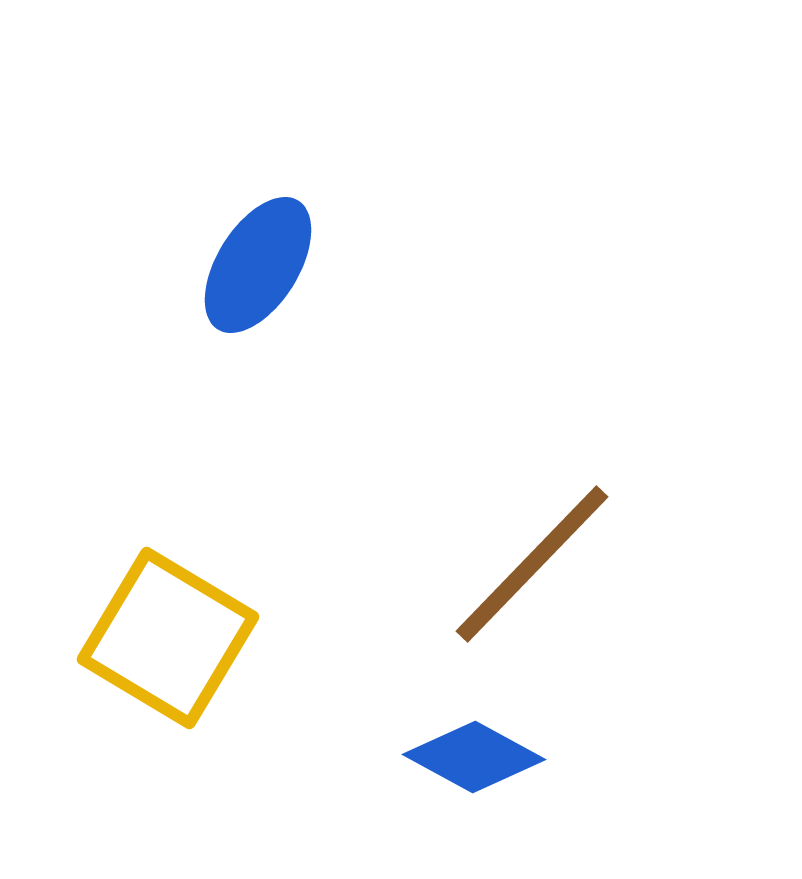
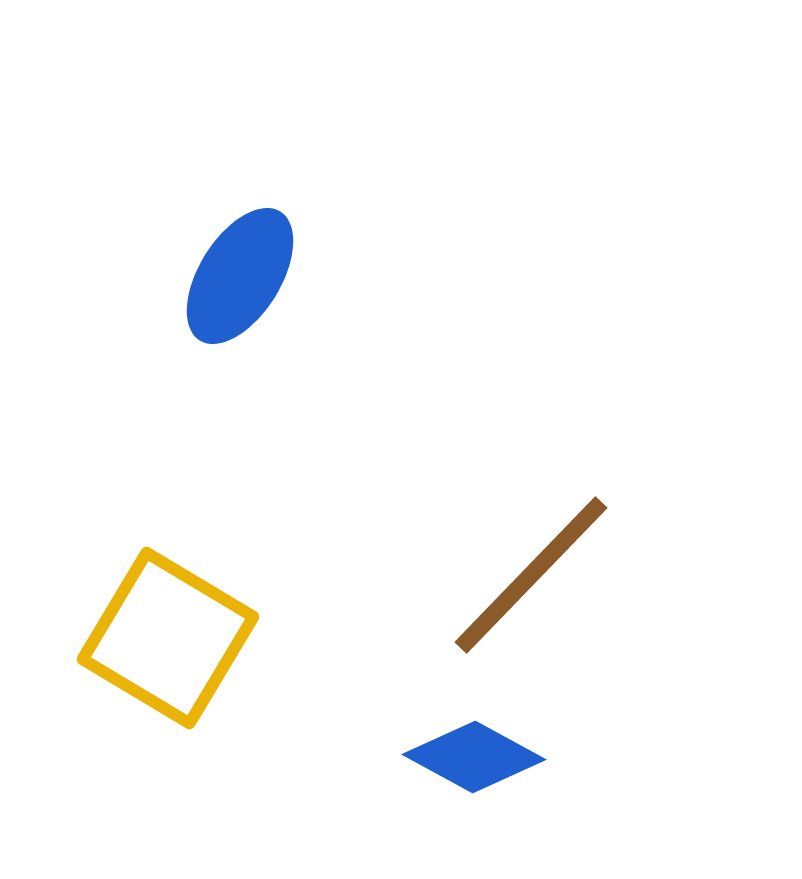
blue ellipse: moved 18 px left, 11 px down
brown line: moved 1 px left, 11 px down
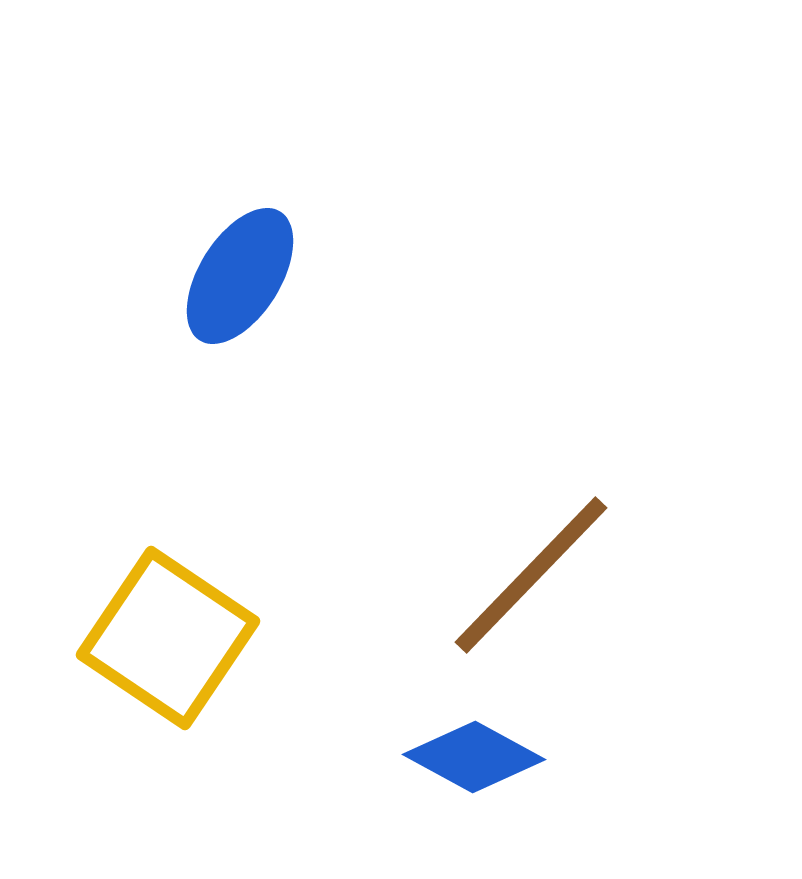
yellow square: rotated 3 degrees clockwise
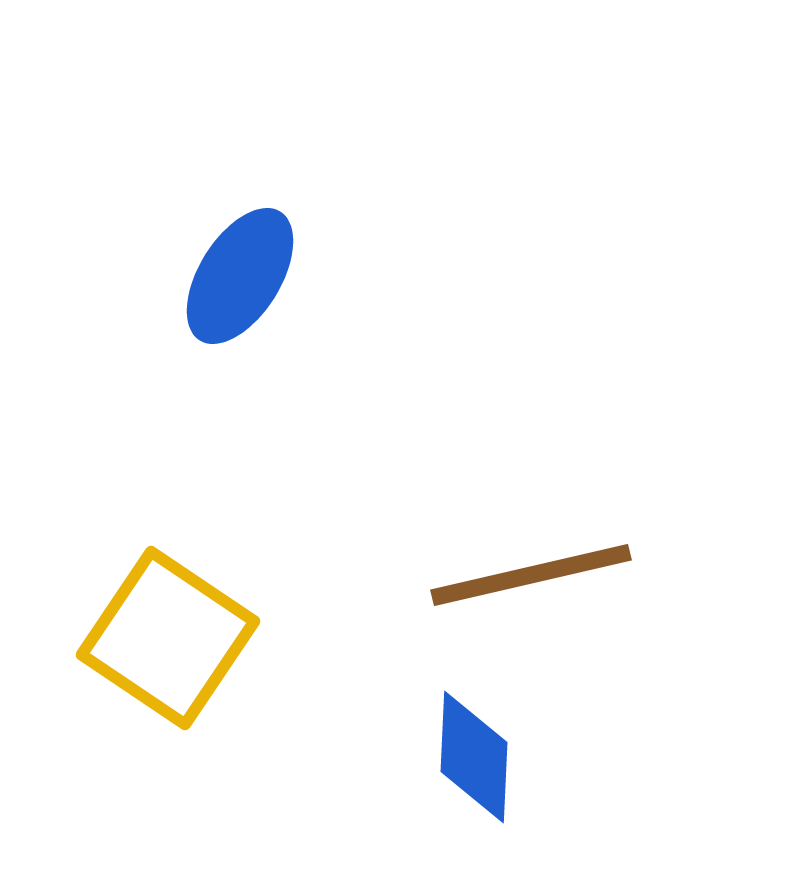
brown line: rotated 33 degrees clockwise
blue diamond: rotated 64 degrees clockwise
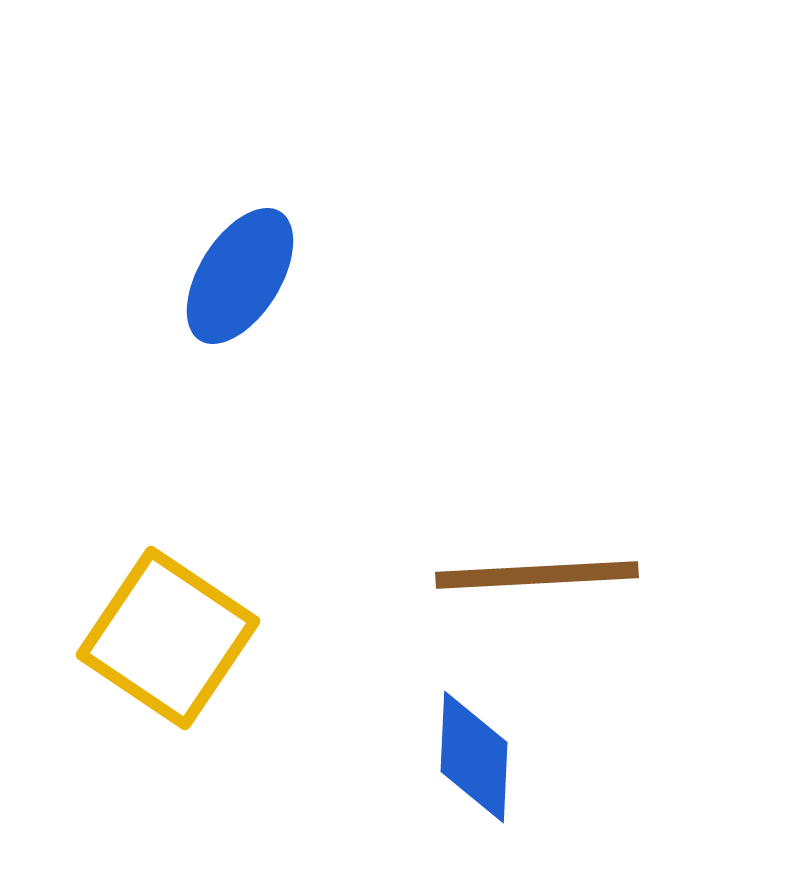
brown line: moved 6 px right; rotated 10 degrees clockwise
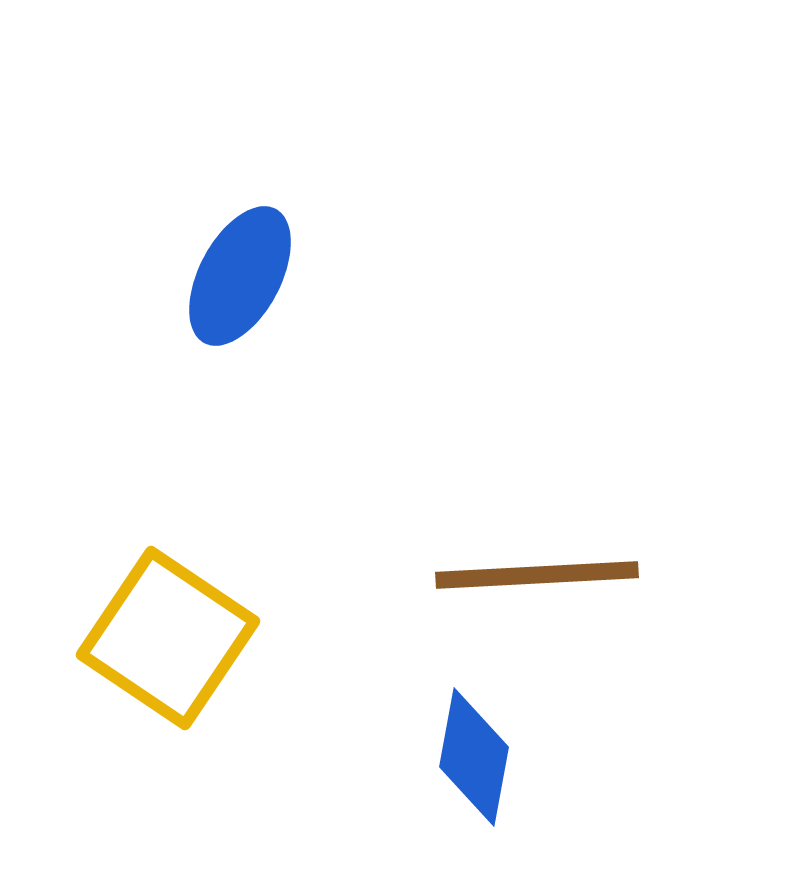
blue ellipse: rotated 4 degrees counterclockwise
blue diamond: rotated 8 degrees clockwise
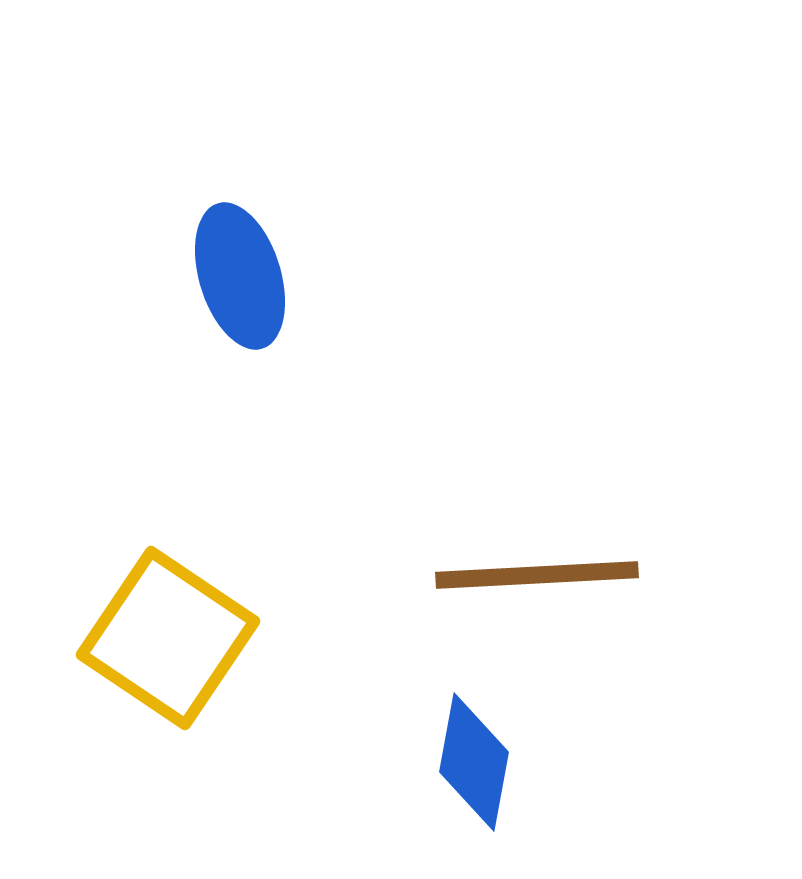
blue ellipse: rotated 45 degrees counterclockwise
blue diamond: moved 5 px down
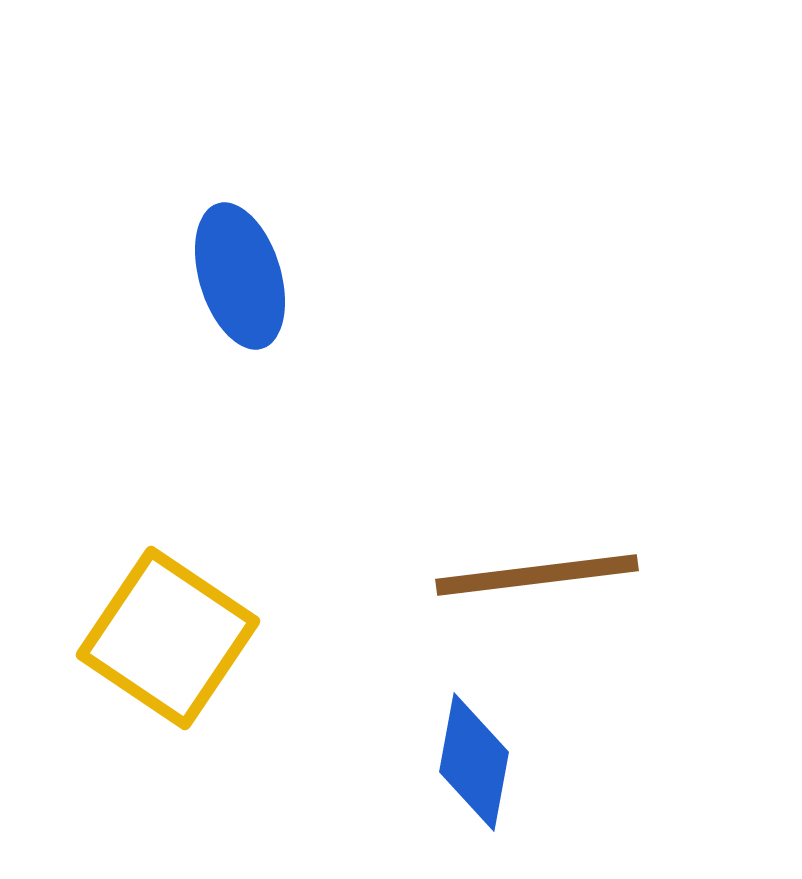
brown line: rotated 4 degrees counterclockwise
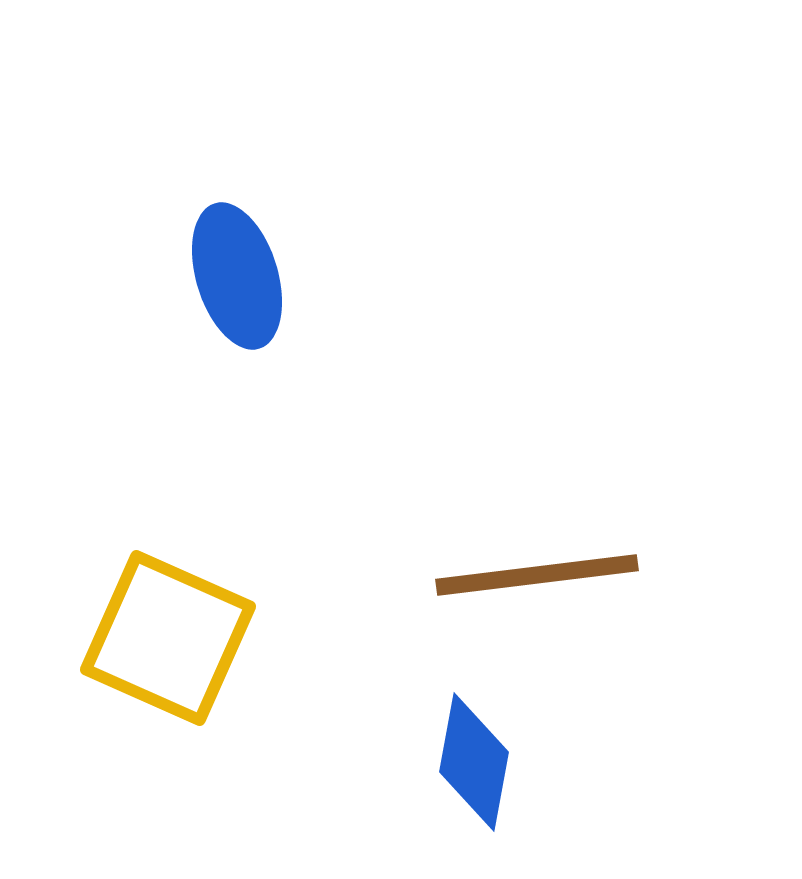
blue ellipse: moved 3 px left
yellow square: rotated 10 degrees counterclockwise
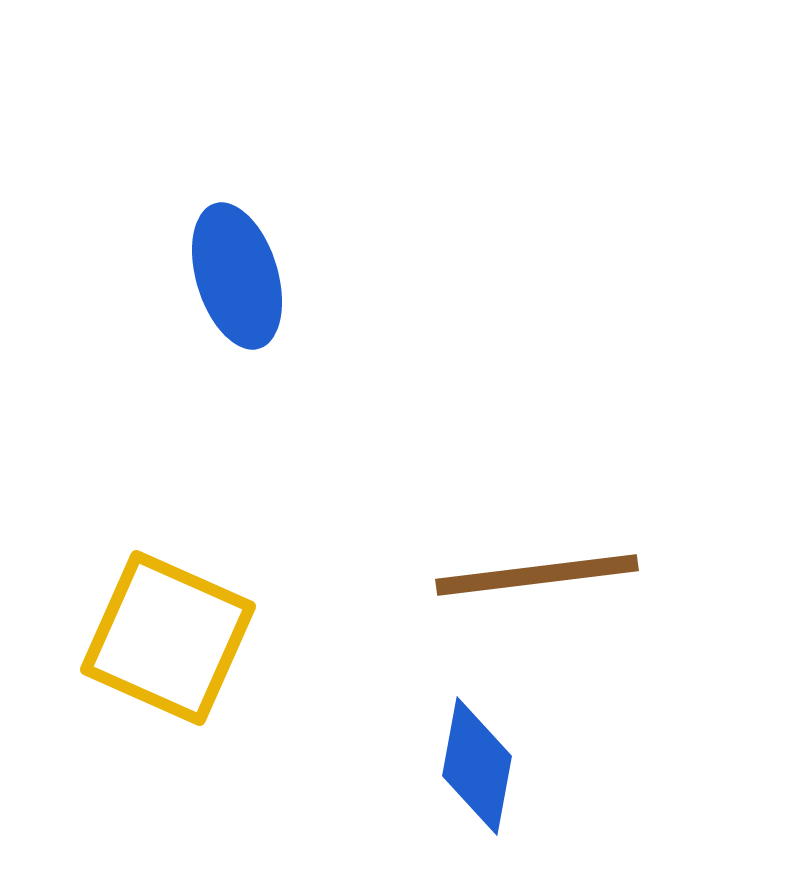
blue diamond: moved 3 px right, 4 px down
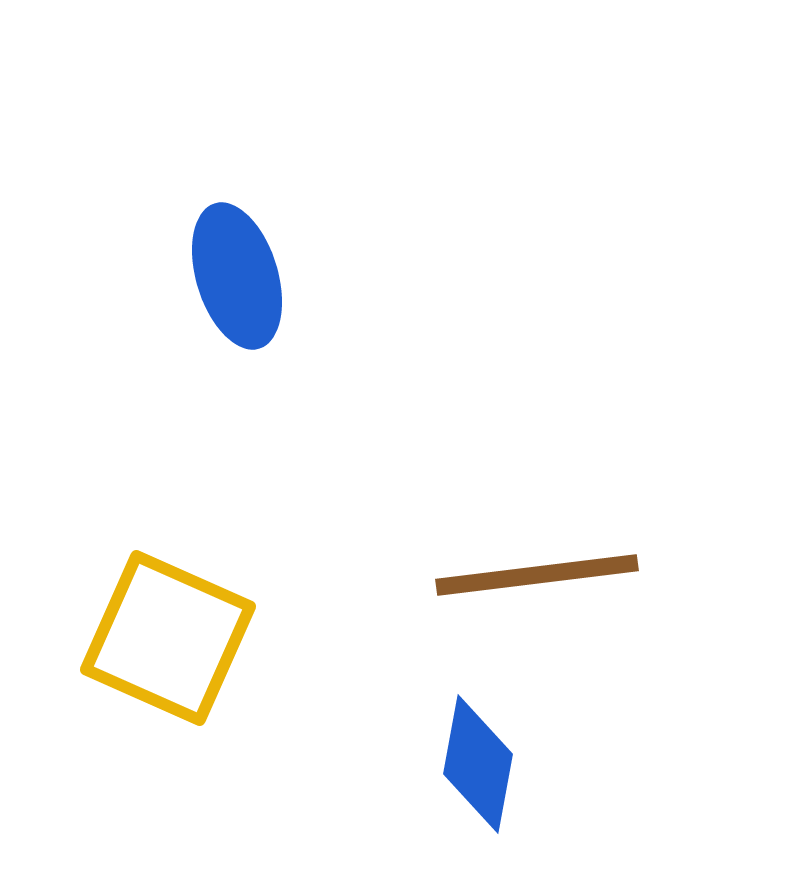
blue diamond: moved 1 px right, 2 px up
